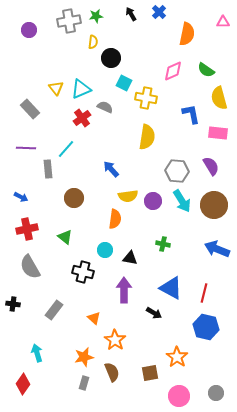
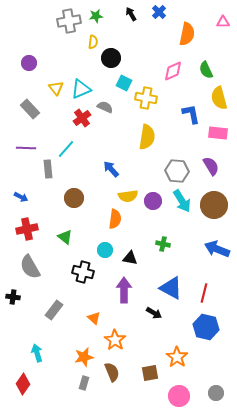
purple circle at (29, 30): moved 33 px down
green semicircle at (206, 70): rotated 30 degrees clockwise
black cross at (13, 304): moved 7 px up
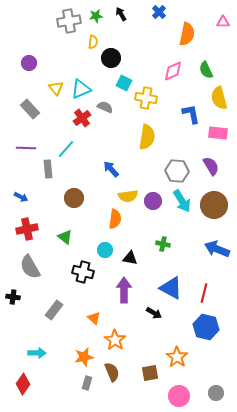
black arrow at (131, 14): moved 10 px left
cyan arrow at (37, 353): rotated 108 degrees clockwise
gray rectangle at (84, 383): moved 3 px right
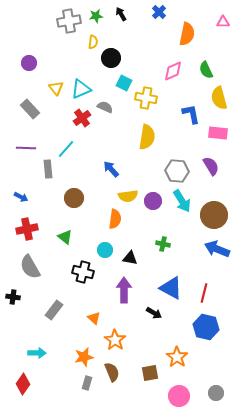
brown circle at (214, 205): moved 10 px down
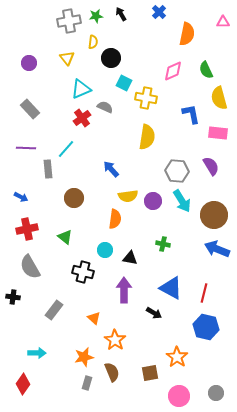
yellow triangle at (56, 88): moved 11 px right, 30 px up
